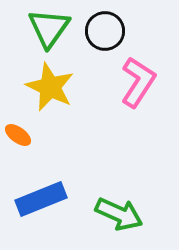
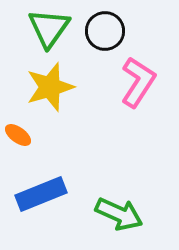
yellow star: rotated 30 degrees clockwise
blue rectangle: moved 5 px up
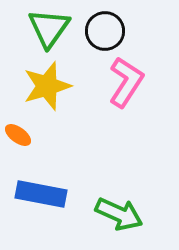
pink L-shape: moved 12 px left
yellow star: moved 3 px left, 1 px up
blue rectangle: rotated 33 degrees clockwise
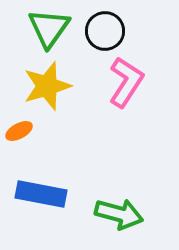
orange ellipse: moved 1 px right, 4 px up; rotated 64 degrees counterclockwise
green arrow: rotated 9 degrees counterclockwise
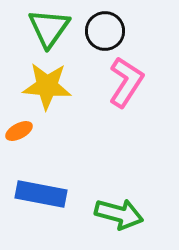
yellow star: rotated 21 degrees clockwise
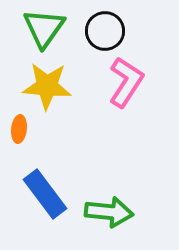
green triangle: moved 5 px left
orange ellipse: moved 2 px up; rotated 56 degrees counterclockwise
blue rectangle: moved 4 px right; rotated 42 degrees clockwise
green arrow: moved 10 px left, 2 px up; rotated 9 degrees counterclockwise
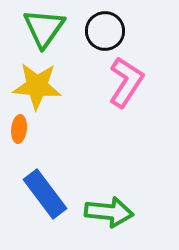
yellow star: moved 10 px left
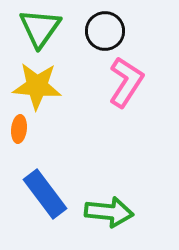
green triangle: moved 4 px left
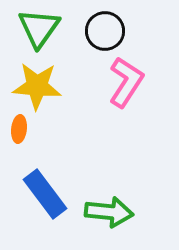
green triangle: moved 1 px left
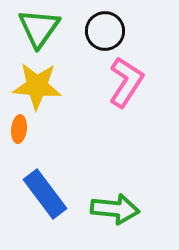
green arrow: moved 6 px right, 3 px up
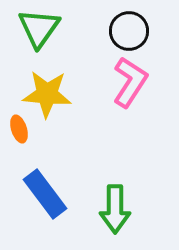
black circle: moved 24 px right
pink L-shape: moved 4 px right
yellow star: moved 10 px right, 8 px down
orange ellipse: rotated 24 degrees counterclockwise
green arrow: rotated 84 degrees clockwise
